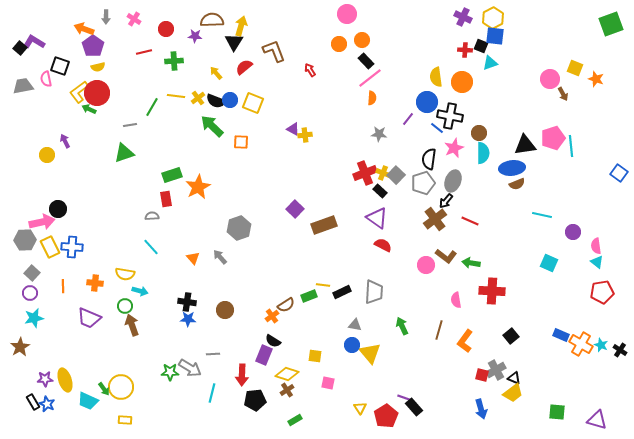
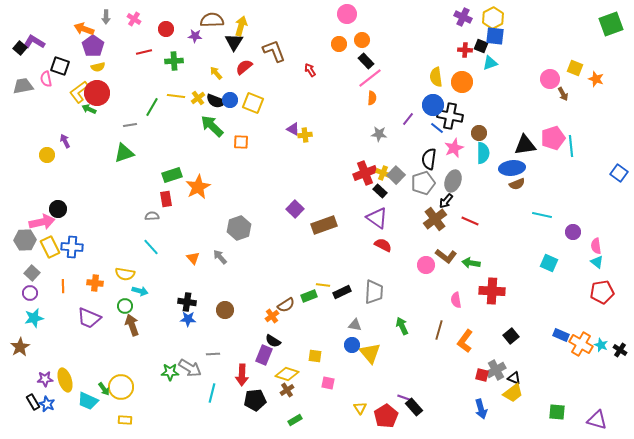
blue circle at (427, 102): moved 6 px right, 3 px down
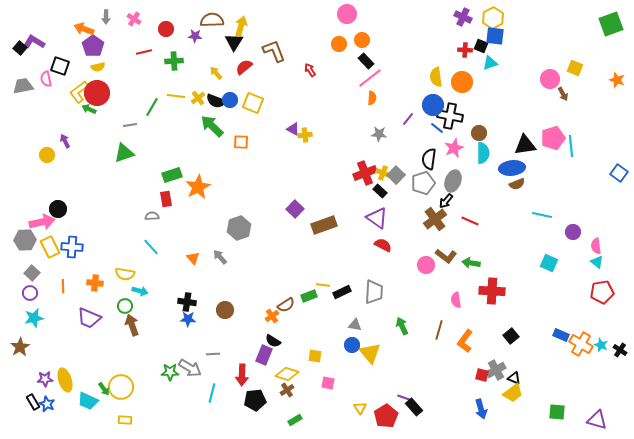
orange star at (596, 79): moved 21 px right, 1 px down
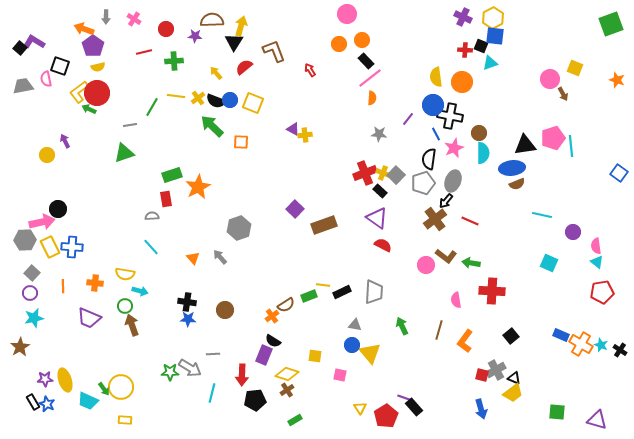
blue line at (437, 128): moved 1 px left, 6 px down; rotated 24 degrees clockwise
pink square at (328, 383): moved 12 px right, 8 px up
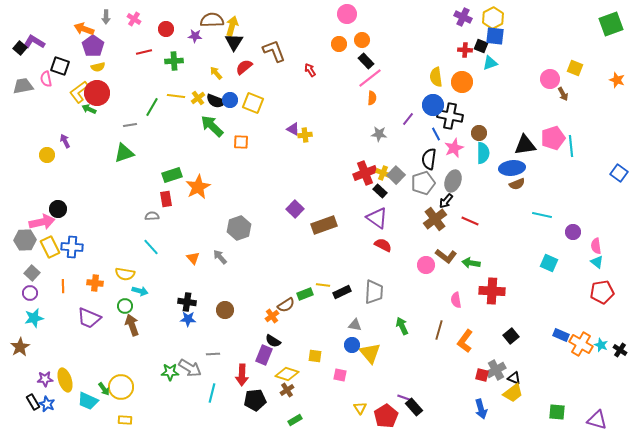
yellow arrow at (241, 26): moved 9 px left
green rectangle at (309, 296): moved 4 px left, 2 px up
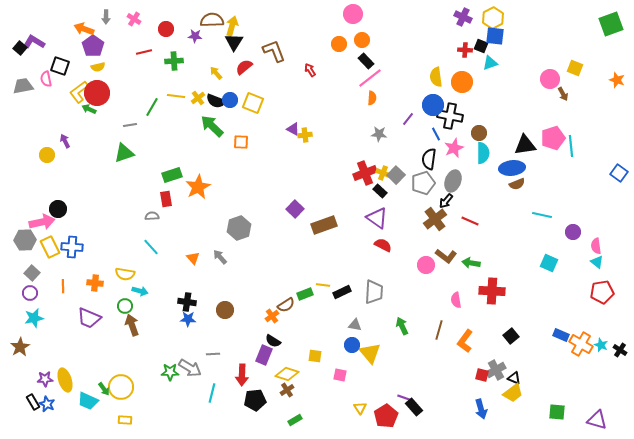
pink circle at (347, 14): moved 6 px right
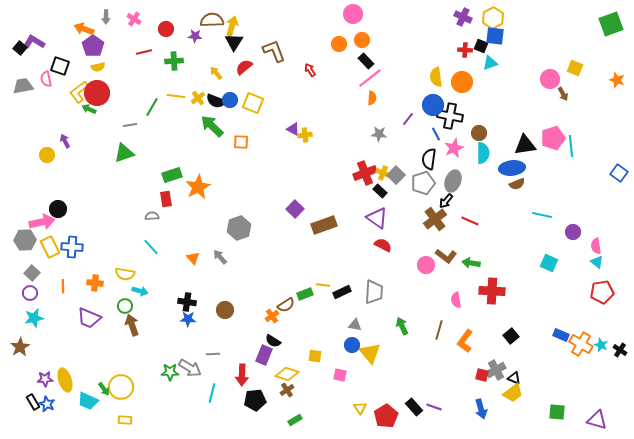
purple line at (405, 398): moved 29 px right, 9 px down
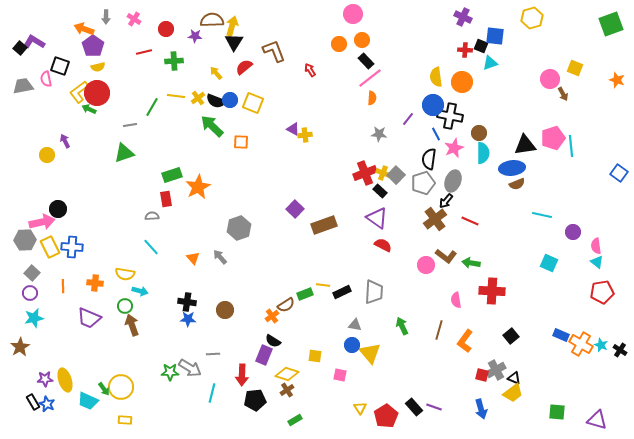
yellow hexagon at (493, 18): moved 39 px right; rotated 10 degrees clockwise
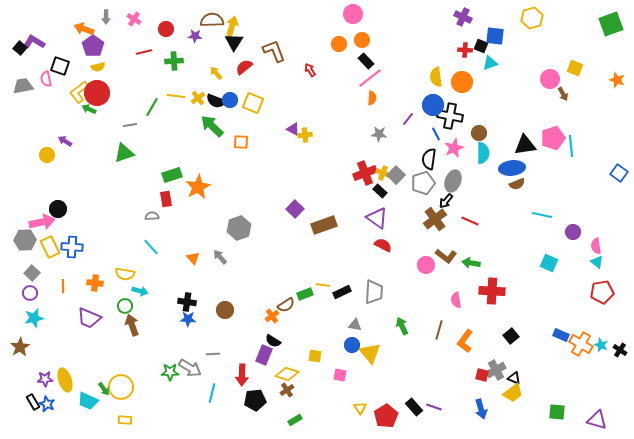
purple arrow at (65, 141): rotated 32 degrees counterclockwise
